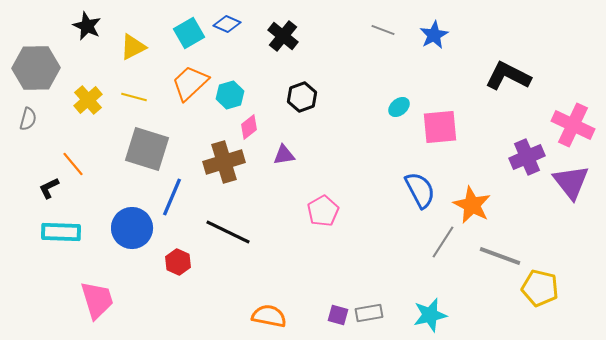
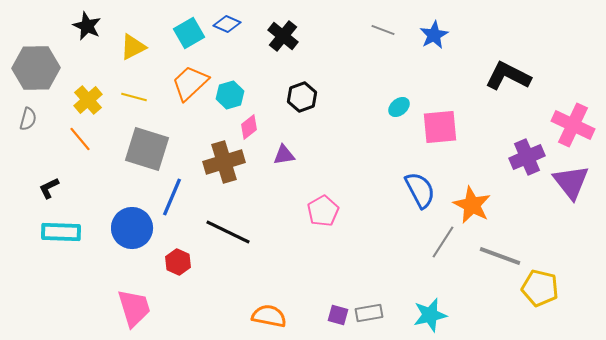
orange line at (73, 164): moved 7 px right, 25 px up
pink trapezoid at (97, 300): moved 37 px right, 8 px down
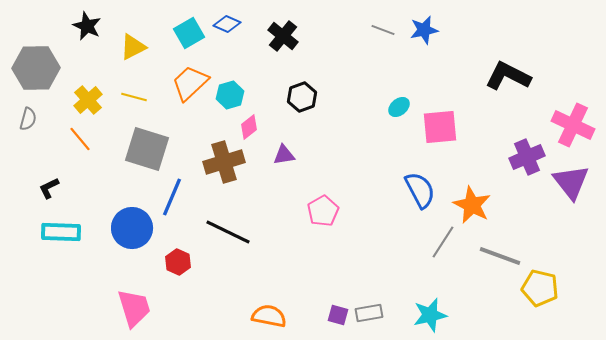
blue star at (434, 35): moved 10 px left, 5 px up; rotated 16 degrees clockwise
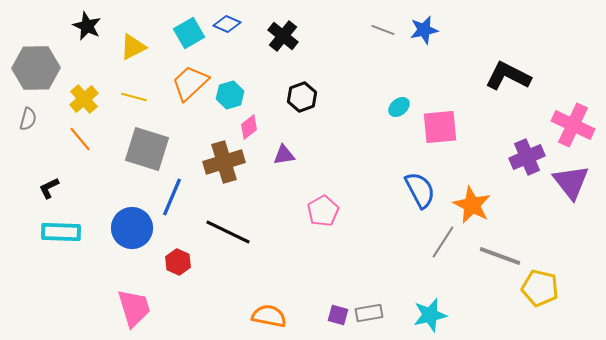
yellow cross at (88, 100): moved 4 px left, 1 px up
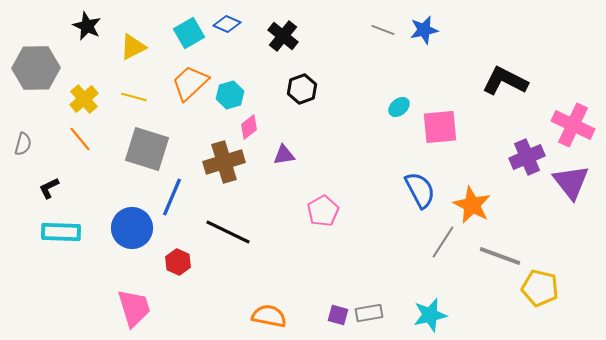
black L-shape at (508, 76): moved 3 px left, 5 px down
black hexagon at (302, 97): moved 8 px up
gray semicircle at (28, 119): moved 5 px left, 25 px down
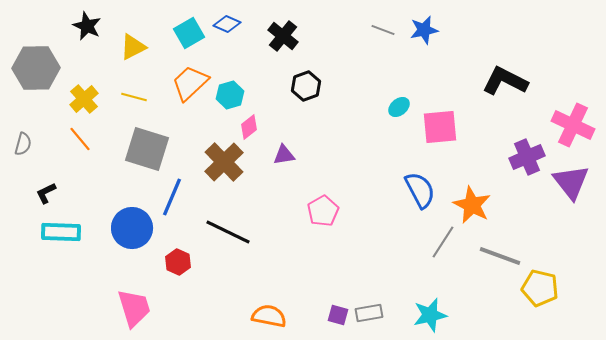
black hexagon at (302, 89): moved 4 px right, 3 px up
brown cross at (224, 162): rotated 27 degrees counterclockwise
black L-shape at (49, 188): moved 3 px left, 5 px down
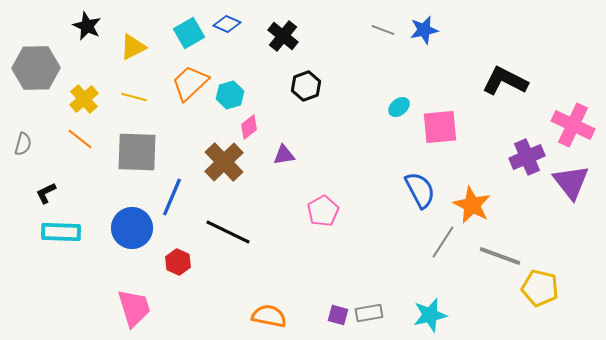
orange line at (80, 139): rotated 12 degrees counterclockwise
gray square at (147, 149): moved 10 px left, 3 px down; rotated 15 degrees counterclockwise
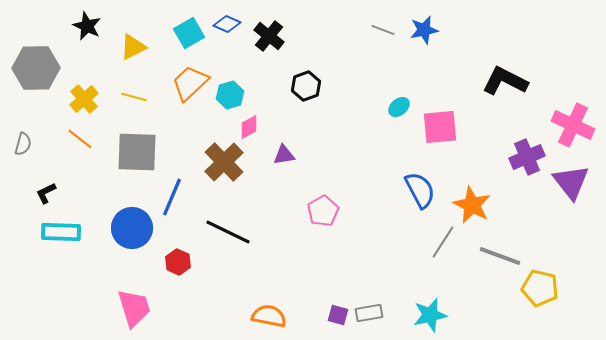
black cross at (283, 36): moved 14 px left
pink diamond at (249, 127): rotated 10 degrees clockwise
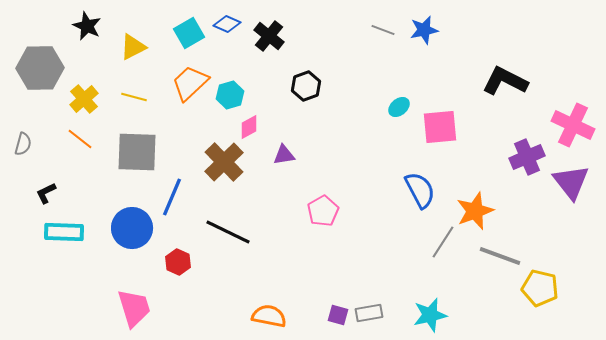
gray hexagon at (36, 68): moved 4 px right
orange star at (472, 205): moved 3 px right, 6 px down; rotated 24 degrees clockwise
cyan rectangle at (61, 232): moved 3 px right
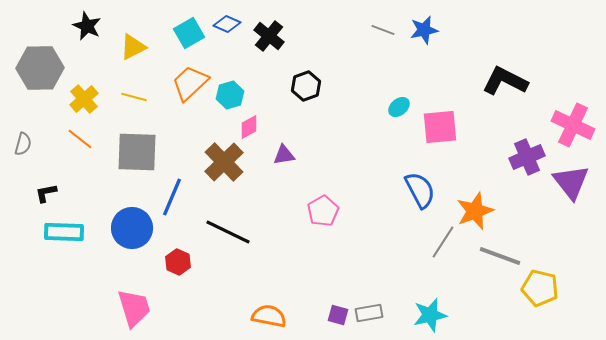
black L-shape at (46, 193): rotated 15 degrees clockwise
